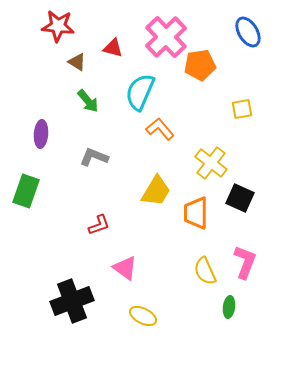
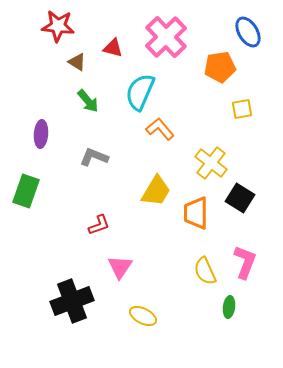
orange pentagon: moved 20 px right, 2 px down
black square: rotated 8 degrees clockwise
pink triangle: moved 5 px left, 1 px up; rotated 28 degrees clockwise
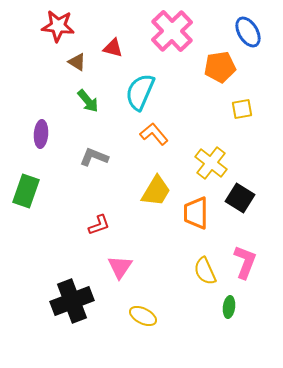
pink cross: moved 6 px right, 6 px up
orange L-shape: moved 6 px left, 5 px down
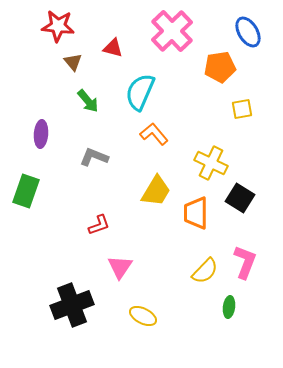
brown triangle: moved 4 px left; rotated 18 degrees clockwise
yellow cross: rotated 12 degrees counterclockwise
yellow semicircle: rotated 112 degrees counterclockwise
black cross: moved 4 px down
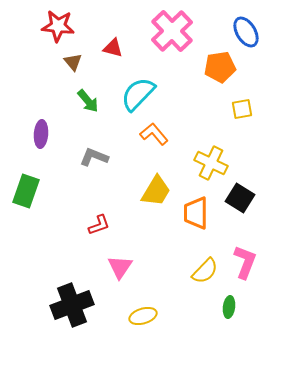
blue ellipse: moved 2 px left
cyan semicircle: moved 2 px left, 2 px down; rotated 21 degrees clockwise
yellow ellipse: rotated 44 degrees counterclockwise
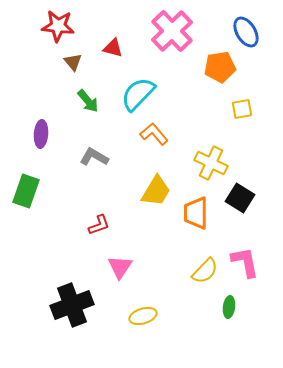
gray L-shape: rotated 8 degrees clockwise
pink L-shape: rotated 32 degrees counterclockwise
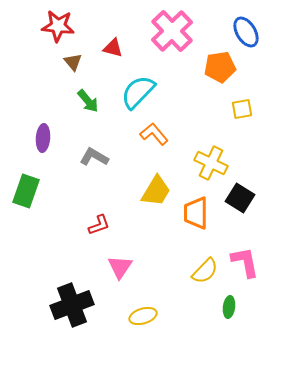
cyan semicircle: moved 2 px up
purple ellipse: moved 2 px right, 4 px down
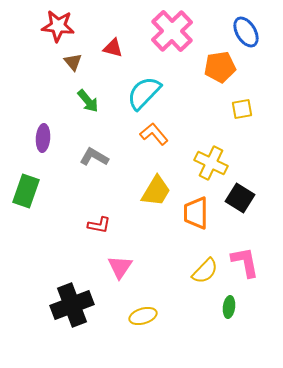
cyan semicircle: moved 6 px right, 1 px down
red L-shape: rotated 30 degrees clockwise
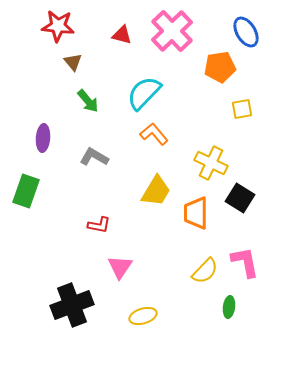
red triangle: moved 9 px right, 13 px up
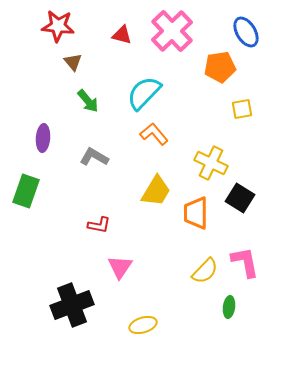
yellow ellipse: moved 9 px down
